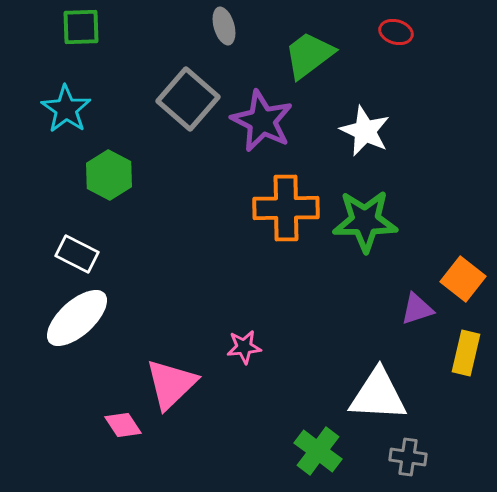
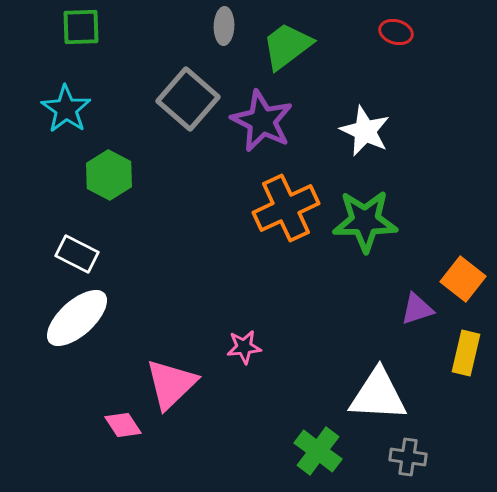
gray ellipse: rotated 18 degrees clockwise
green trapezoid: moved 22 px left, 9 px up
orange cross: rotated 24 degrees counterclockwise
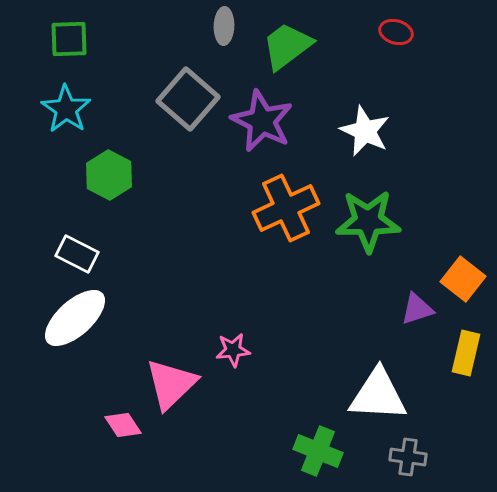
green square: moved 12 px left, 12 px down
green star: moved 3 px right
white ellipse: moved 2 px left
pink star: moved 11 px left, 3 px down
green cross: rotated 15 degrees counterclockwise
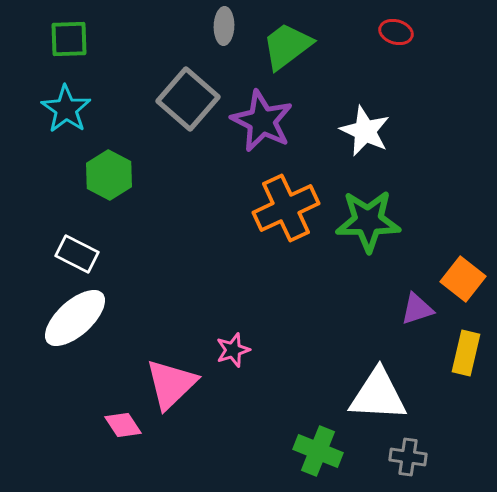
pink star: rotated 12 degrees counterclockwise
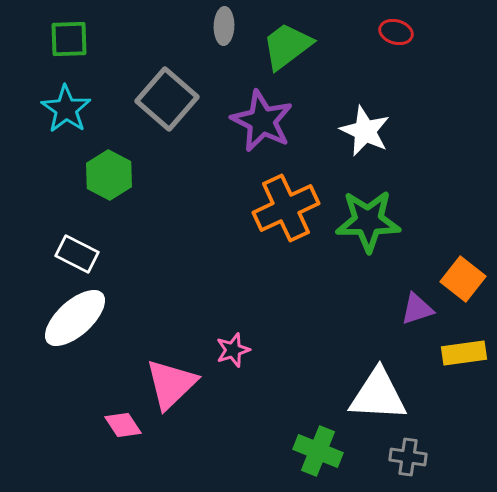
gray square: moved 21 px left
yellow rectangle: moved 2 px left; rotated 69 degrees clockwise
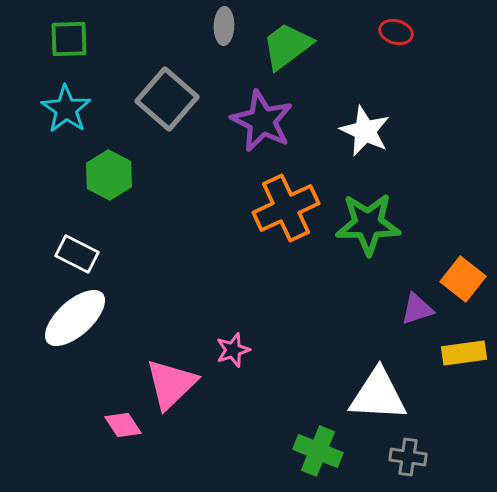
green star: moved 3 px down
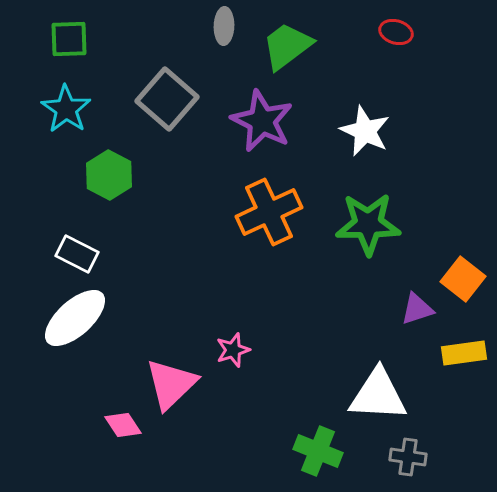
orange cross: moved 17 px left, 4 px down
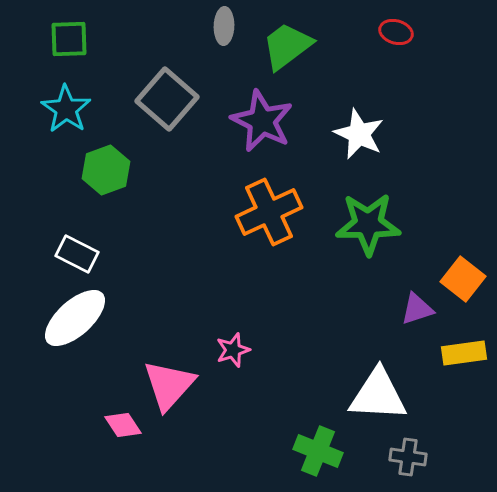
white star: moved 6 px left, 3 px down
green hexagon: moved 3 px left, 5 px up; rotated 12 degrees clockwise
pink triangle: moved 2 px left, 1 px down; rotated 4 degrees counterclockwise
